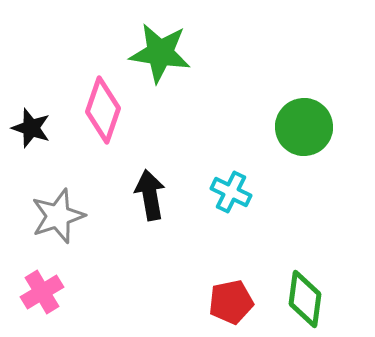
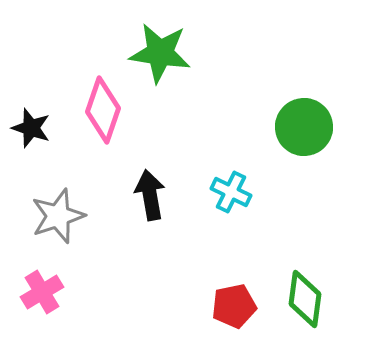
red pentagon: moved 3 px right, 4 px down
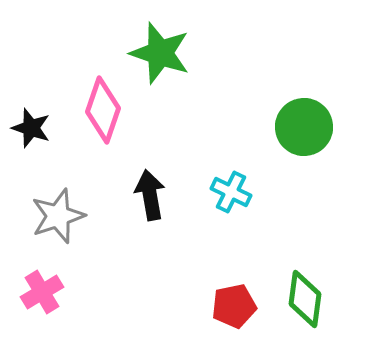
green star: rotated 10 degrees clockwise
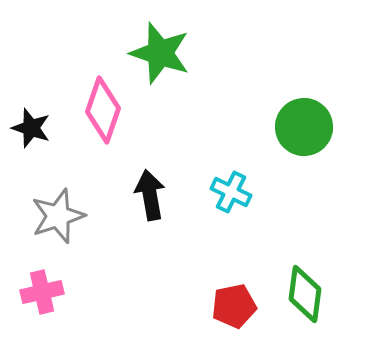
pink cross: rotated 18 degrees clockwise
green diamond: moved 5 px up
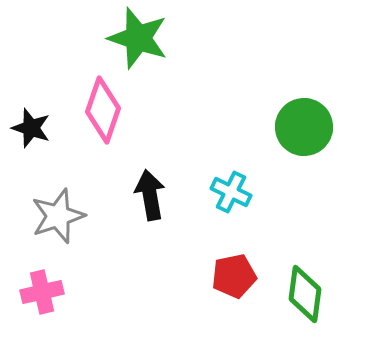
green star: moved 22 px left, 15 px up
red pentagon: moved 30 px up
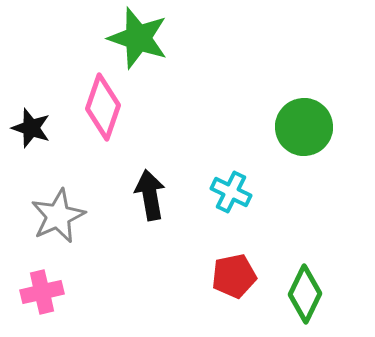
pink diamond: moved 3 px up
gray star: rotated 6 degrees counterclockwise
green diamond: rotated 18 degrees clockwise
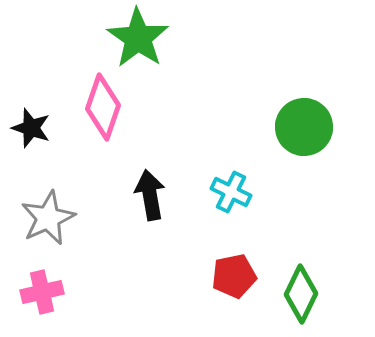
green star: rotated 16 degrees clockwise
gray star: moved 10 px left, 2 px down
green diamond: moved 4 px left
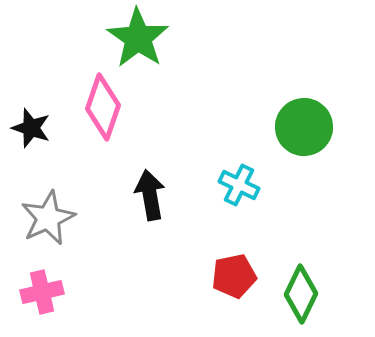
cyan cross: moved 8 px right, 7 px up
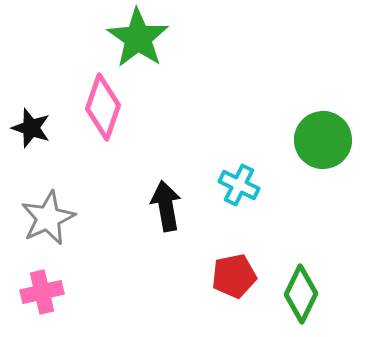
green circle: moved 19 px right, 13 px down
black arrow: moved 16 px right, 11 px down
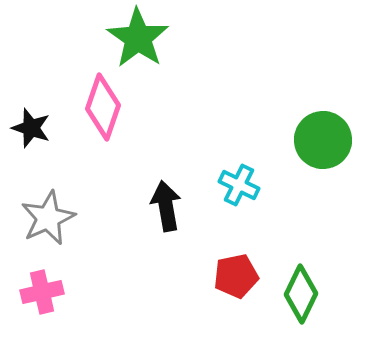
red pentagon: moved 2 px right
